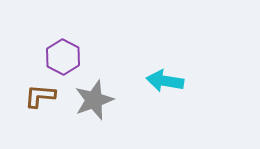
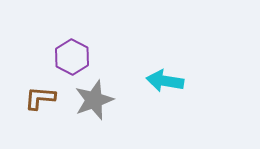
purple hexagon: moved 9 px right
brown L-shape: moved 2 px down
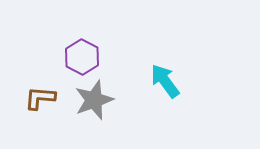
purple hexagon: moved 10 px right
cyan arrow: rotated 45 degrees clockwise
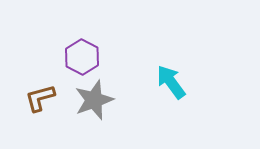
cyan arrow: moved 6 px right, 1 px down
brown L-shape: rotated 20 degrees counterclockwise
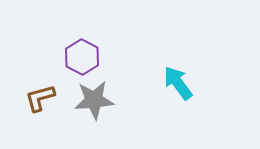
cyan arrow: moved 7 px right, 1 px down
gray star: rotated 15 degrees clockwise
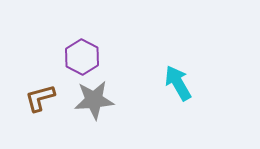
cyan arrow: rotated 6 degrees clockwise
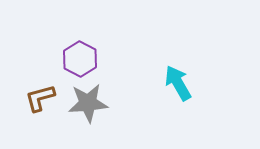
purple hexagon: moved 2 px left, 2 px down
gray star: moved 6 px left, 3 px down
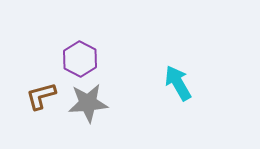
brown L-shape: moved 1 px right, 2 px up
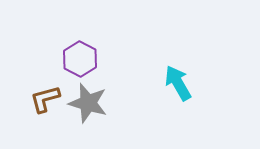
brown L-shape: moved 4 px right, 3 px down
gray star: rotated 21 degrees clockwise
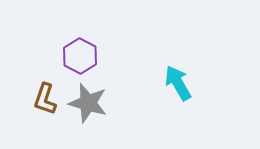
purple hexagon: moved 3 px up
brown L-shape: rotated 56 degrees counterclockwise
